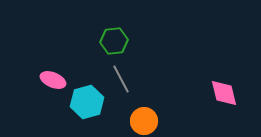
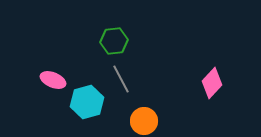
pink diamond: moved 12 px left, 10 px up; rotated 56 degrees clockwise
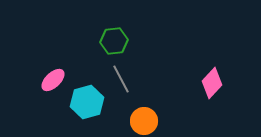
pink ellipse: rotated 65 degrees counterclockwise
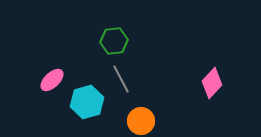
pink ellipse: moved 1 px left
orange circle: moved 3 px left
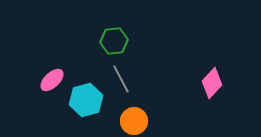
cyan hexagon: moved 1 px left, 2 px up
orange circle: moved 7 px left
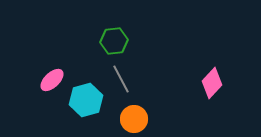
orange circle: moved 2 px up
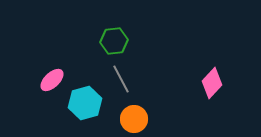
cyan hexagon: moved 1 px left, 3 px down
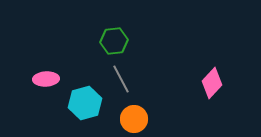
pink ellipse: moved 6 px left, 1 px up; rotated 40 degrees clockwise
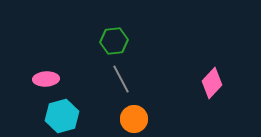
cyan hexagon: moved 23 px left, 13 px down
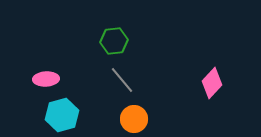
gray line: moved 1 px right, 1 px down; rotated 12 degrees counterclockwise
cyan hexagon: moved 1 px up
